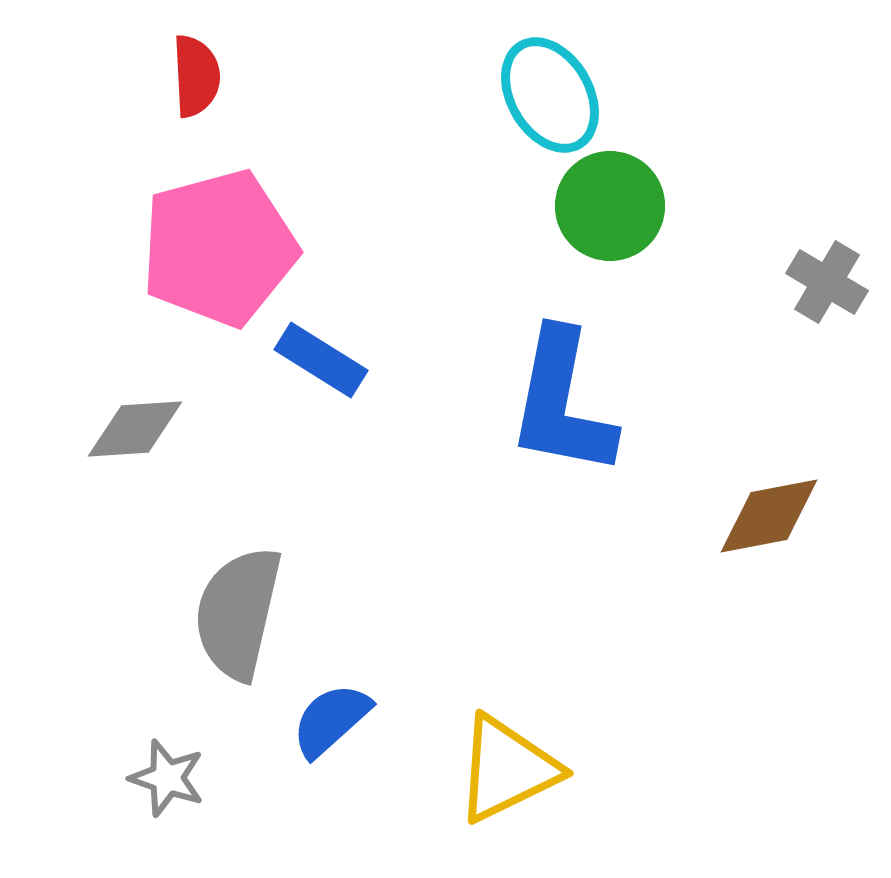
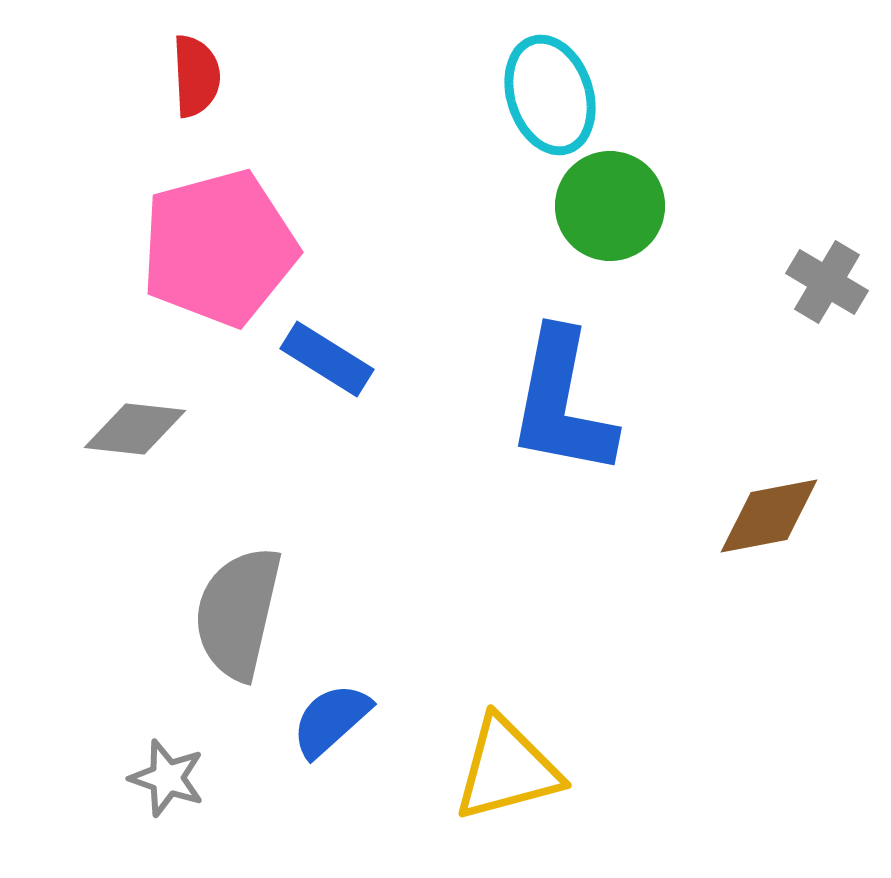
cyan ellipse: rotated 12 degrees clockwise
blue rectangle: moved 6 px right, 1 px up
gray diamond: rotated 10 degrees clockwise
yellow triangle: rotated 11 degrees clockwise
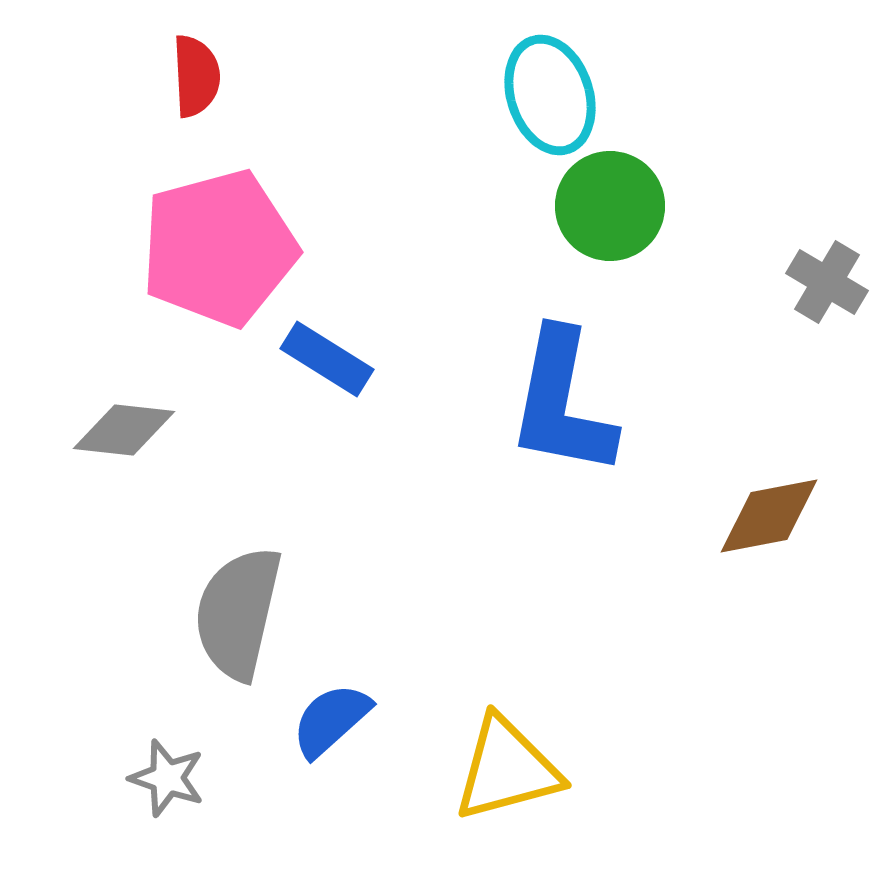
gray diamond: moved 11 px left, 1 px down
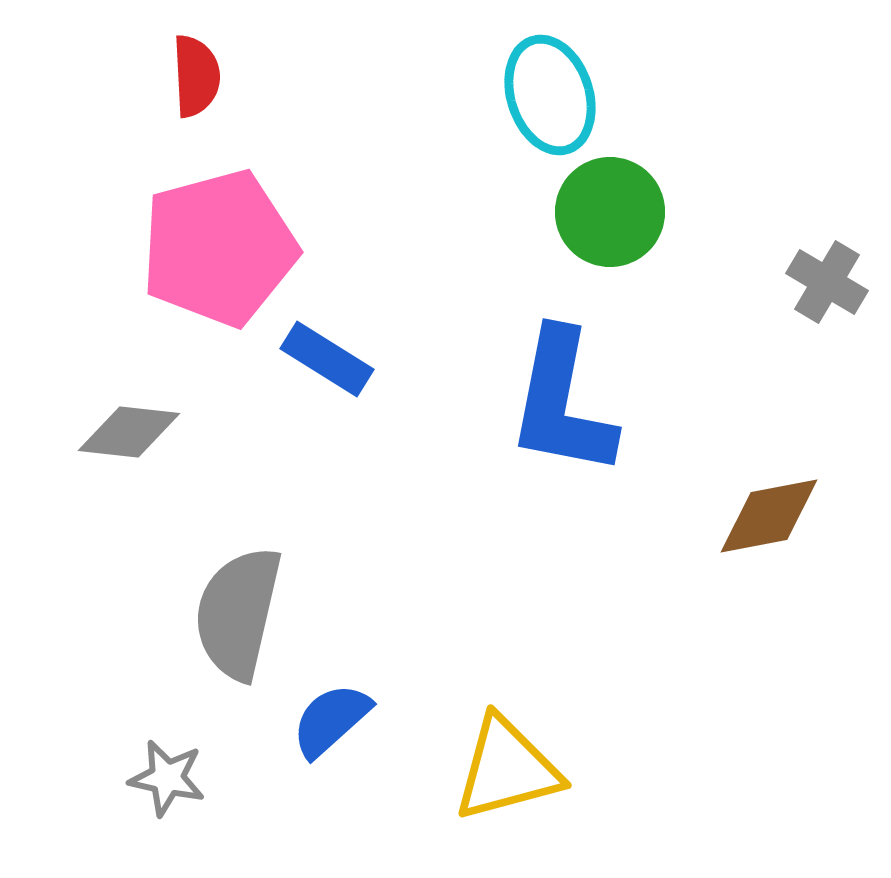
green circle: moved 6 px down
gray diamond: moved 5 px right, 2 px down
gray star: rotated 6 degrees counterclockwise
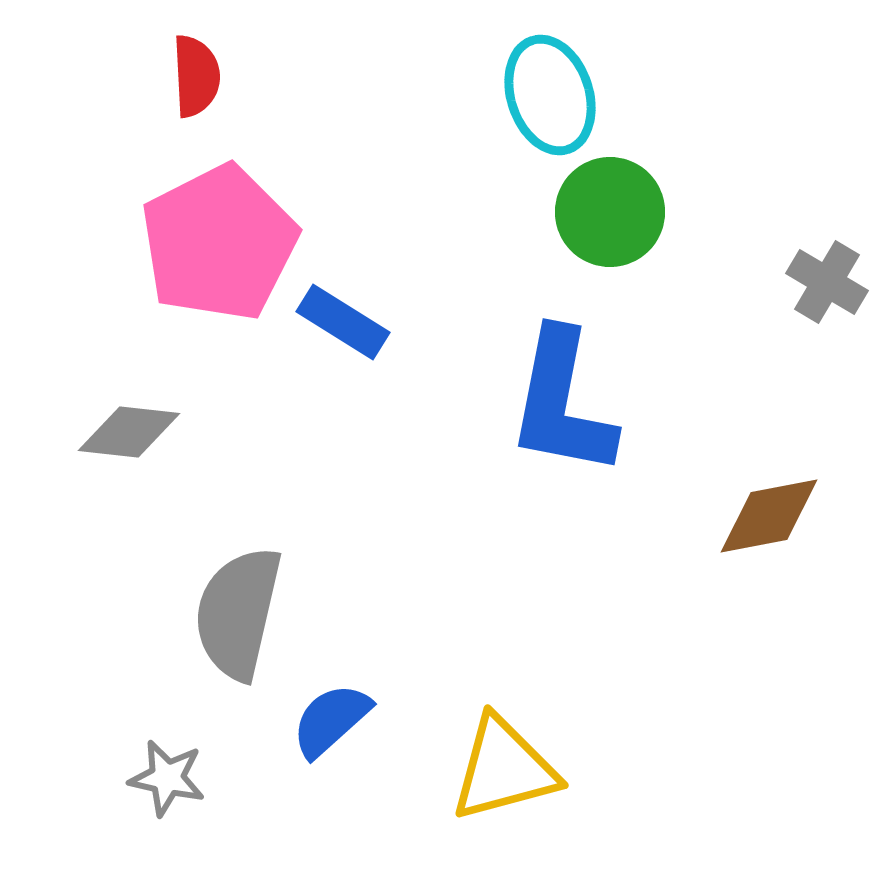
pink pentagon: moved 5 px up; rotated 12 degrees counterclockwise
blue rectangle: moved 16 px right, 37 px up
yellow triangle: moved 3 px left
